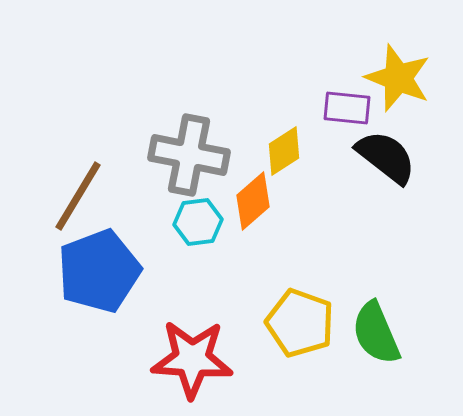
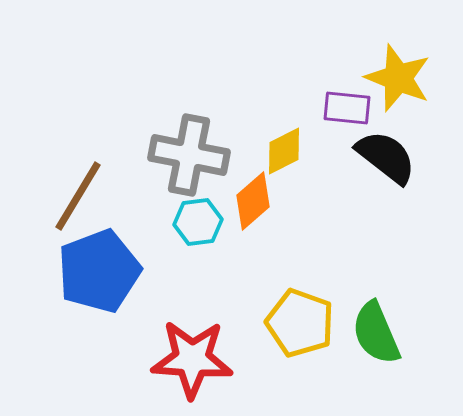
yellow diamond: rotated 6 degrees clockwise
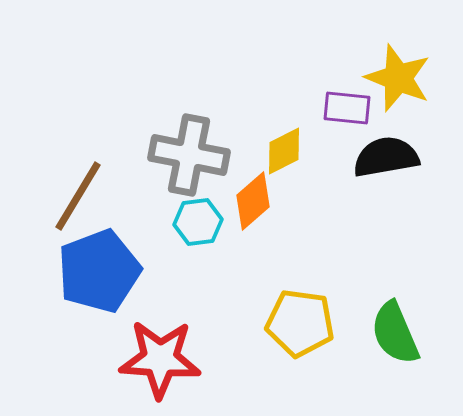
black semicircle: rotated 48 degrees counterclockwise
yellow pentagon: rotated 12 degrees counterclockwise
green semicircle: moved 19 px right
red star: moved 32 px left
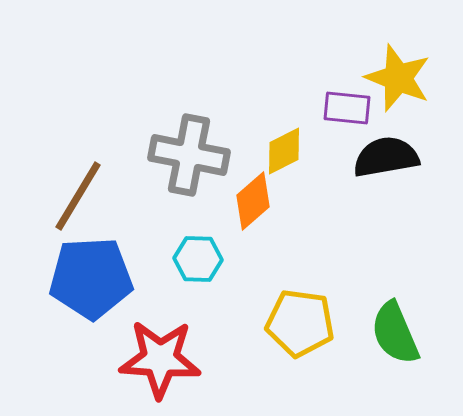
cyan hexagon: moved 37 px down; rotated 9 degrees clockwise
blue pentagon: moved 8 px left, 7 px down; rotated 18 degrees clockwise
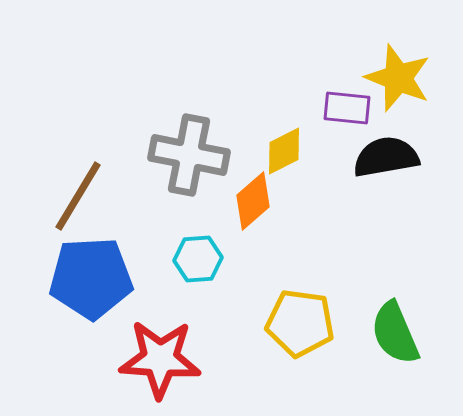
cyan hexagon: rotated 6 degrees counterclockwise
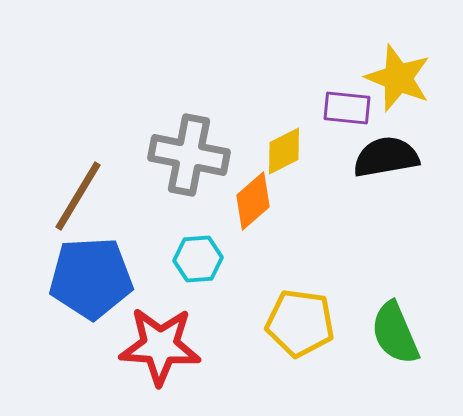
red star: moved 13 px up
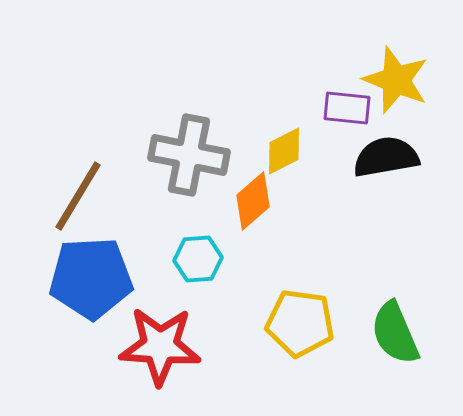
yellow star: moved 2 px left, 2 px down
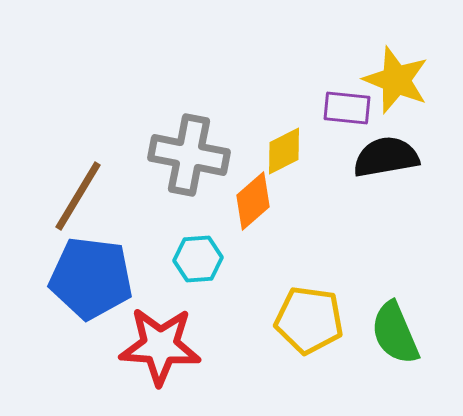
blue pentagon: rotated 10 degrees clockwise
yellow pentagon: moved 9 px right, 3 px up
